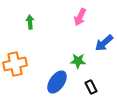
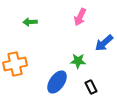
green arrow: rotated 88 degrees counterclockwise
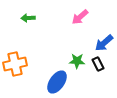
pink arrow: rotated 24 degrees clockwise
green arrow: moved 2 px left, 4 px up
green star: moved 1 px left
black rectangle: moved 7 px right, 23 px up
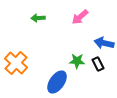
green arrow: moved 10 px right
blue arrow: rotated 54 degrees clockwise
orange cross: moved 1 px right, 1 px up; rotated 35 degrees counterclockwise
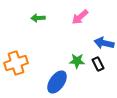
orange cross: rotated 30 degrees clockwise
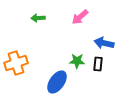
black rectangle: rotated 32 degrees clockwise
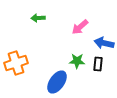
pink arrow: moved 10 px down
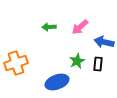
green arrow: moved 11 px right, 9 px down
blue arrow: moved 1 px up
green star: rotated 28 degrees counterclockwise
blue ellipse: rotated 35 degrees clockwise
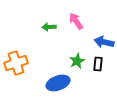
pink arrow: moved 4 px left, 6 px up; rotated 96 degrees clockwise
blue ellipse: moved 1 px right, 1 px down
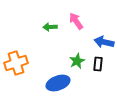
green arrow: moved 1 px right
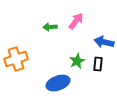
pink arrow: rotated 72 degrees clockwise
orange cross: moved 4 px up
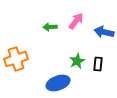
blue arrow: moved 10 px up
